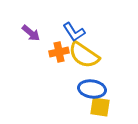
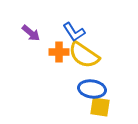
orange cross: rotated 12 degrees clockwise
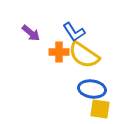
yellow square: moved 2 px down
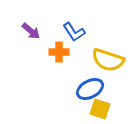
purple arrow: moved 2 px up
yellow semicircle: moved 24 px right, 5 px down; rotated 16 degrees counterclockwise
blue ellipse: moved 2 px left; rotated 36 degrees counterclockwise
yellow square: rotated 10 degrees clockwise
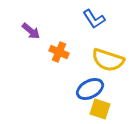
blue L-shape: moved 20 px right, 13 px up
orange cross: rotated 24 degrees clockwise
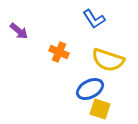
purple arrow: moved 12 px left
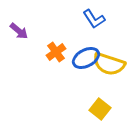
orange cross: moved 3 px left; rotated 30 degrees clockwise
yellow semicircle: moved 1 px right, 4 px down
blue ellipse: moved 4 px left, 31 px up
yellow square: rotated 20 degrees clockwise
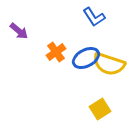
blue L-shape: moved 2 px up
yellow square: rotated 20 degrees clockwise
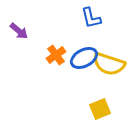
blue L-shape: moved 3 px left, 1 px down; rotated 20 degrees clockwise
orange cross: moved 3 px down
blue ellipse: moved 2 px left
yellow square: rotated 10 degrees clockwise
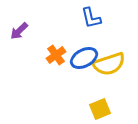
purple arrow: rotated 96 degrees clockwise
yellow semicircle: rotated 36 degrees counterclockwise
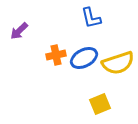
orange cross: rotated 24 degrees clockwise
yellow semicircle: moved 9 px right, 1 px up
yellow square: moved 5 px up
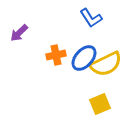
blue L-shape: rotated 20 degrees counterclockwise
purple arrow: moved 2 px down
blue ellipse: rotated 20 degrees counterclockwise
yellow semicircle: moved 12 px left, 1 px down; rotated 8 degrees counterclockwise
